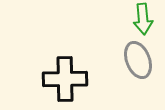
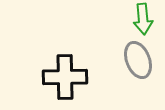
black cross: moved 2 px up
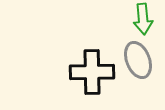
black cross: moved 27 px right, 5 px up
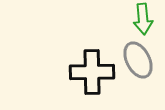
gray ellipse: rotated 6 degrees counterclockwise
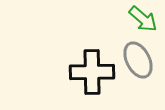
green arrow: rotated 44 degrees counterclockwise
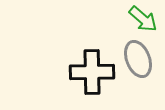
gray ellipse: moved 1 px up; rotated 6 degrees clockwise
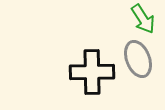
green arrow: rotated 16 degrees clockwise
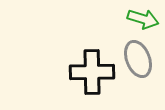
green arrow: rotated 40 degrees counterclockwise
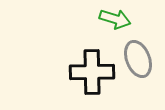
green arrow: moved 28 px left
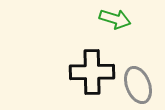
gray ellipse: moved 26 px down
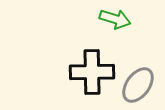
gray ellipse: rotated 57 degrees clockwise
